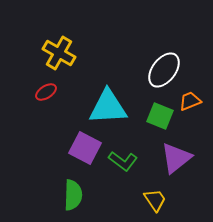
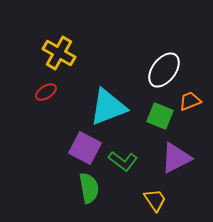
cyan triangle: rotated 18 degrees counterclockwise
purple triangle: rotated 12 degrees clockwise
green semicircle: moved 16 px right, 7 px up; rotated 12 degrees counterclockwise
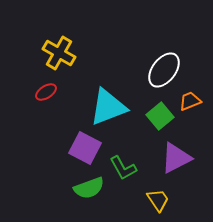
green square: rotated 28 degrees clockwise
green L-shape: moved 7 px down; rotated 24 degrees clockwise
green semicircle: rotated 80 degrees clockwise
yellow trapezoid: moved 3 px right
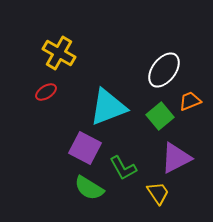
green semicircle: rotated 52 degrees clockwise
yellow trapezoid: moved 7 px up
